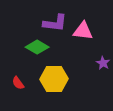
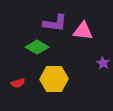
red semicircle: rotated 72 degrees counterclockwise
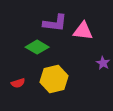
yellow hexagon: rotated 12 degrees counterclockwise
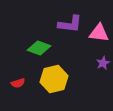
purple L-shape: moved 15 px right, 1 px down
pink triangle: moved 16 px right, 2 px down
green diamond: moved 2 px right, 1 px down; rotated 10 degrees counterclockwise
purple star: rotated 16 degrees clockwise
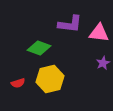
yellow hexagon: moved 4 px left
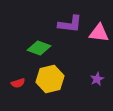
purple star: moved 6 px left, 16 px down
